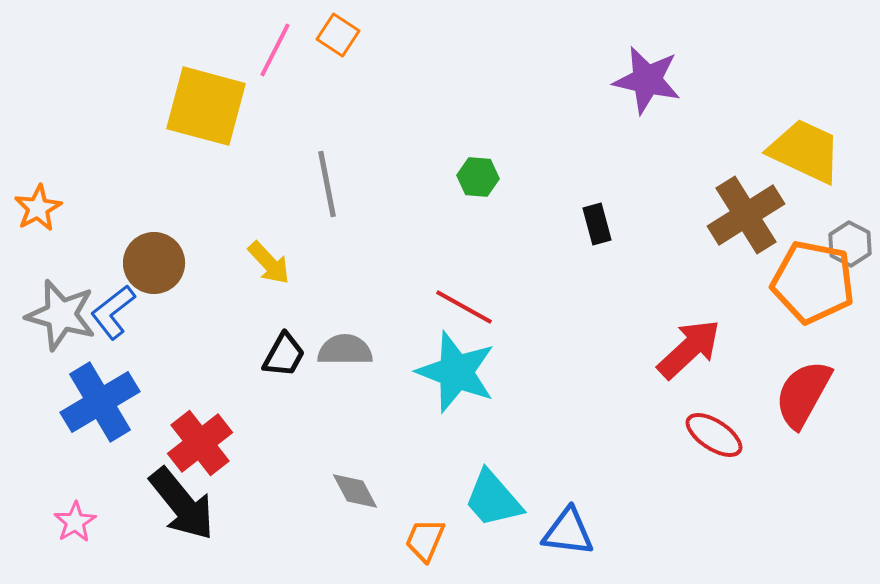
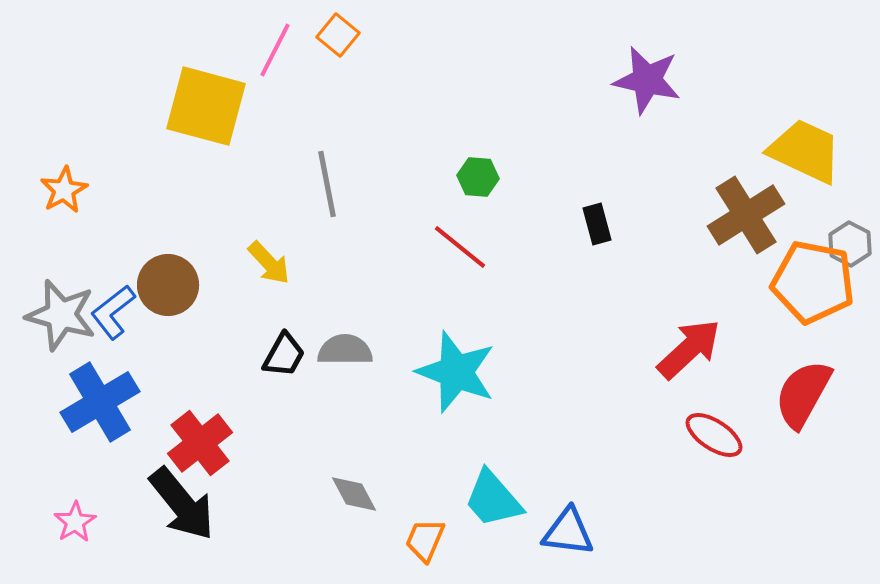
orange square: rotated 6 degrees clockwise
orange star: moved 26 px right, 18 px up
brown circle: moved 14 px right, 22 px down
red line: moved 4 px left, 60 px up; rotated 10 degrees clockwise
gray diamond: moved 1 px left, 3 px down
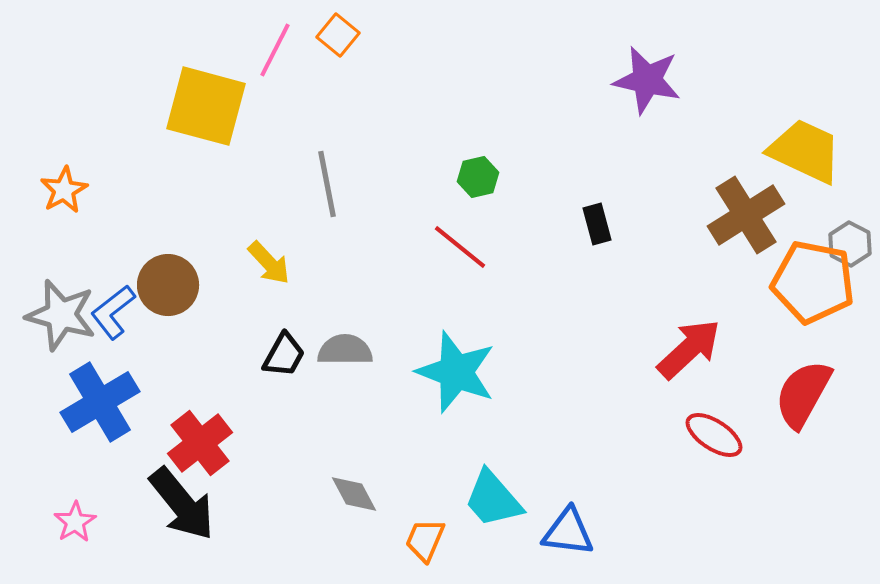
green hexagon: rotated 18 degrees counterclockwise
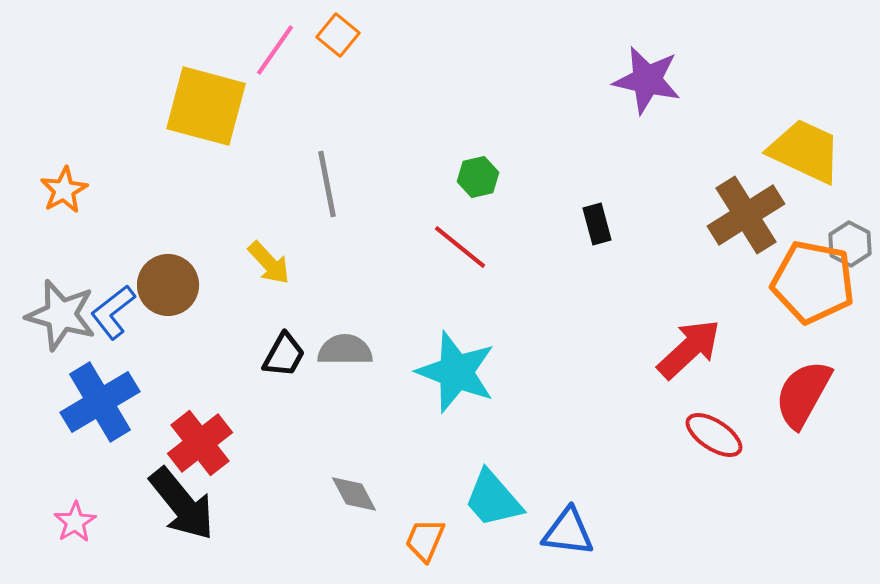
pink line: rotated 8 degrees clockwise
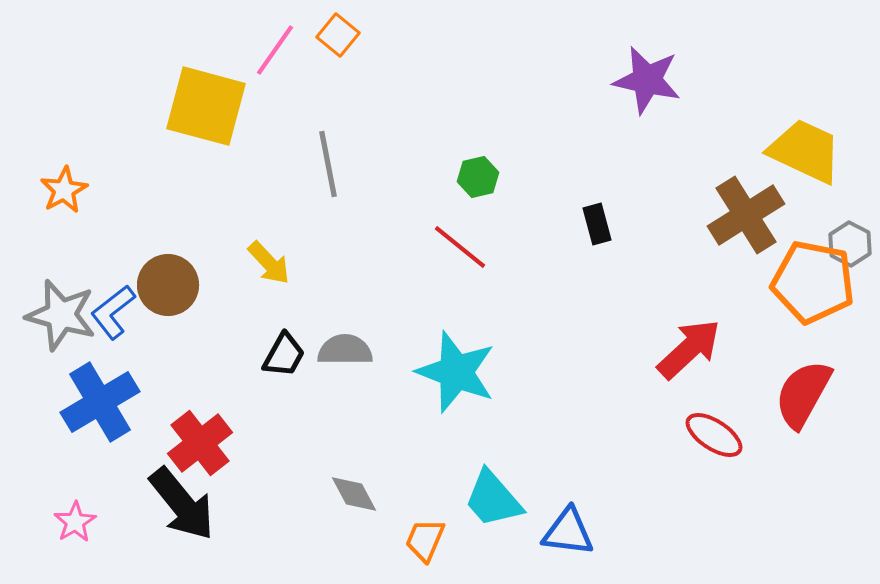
gray line: moved 1 px right, 20 px up
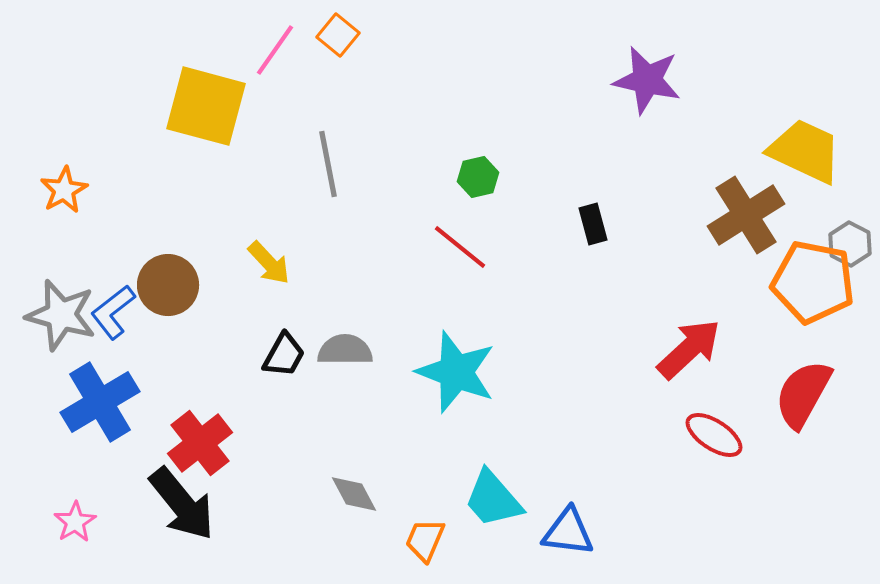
black rectangle: moved 4 px left
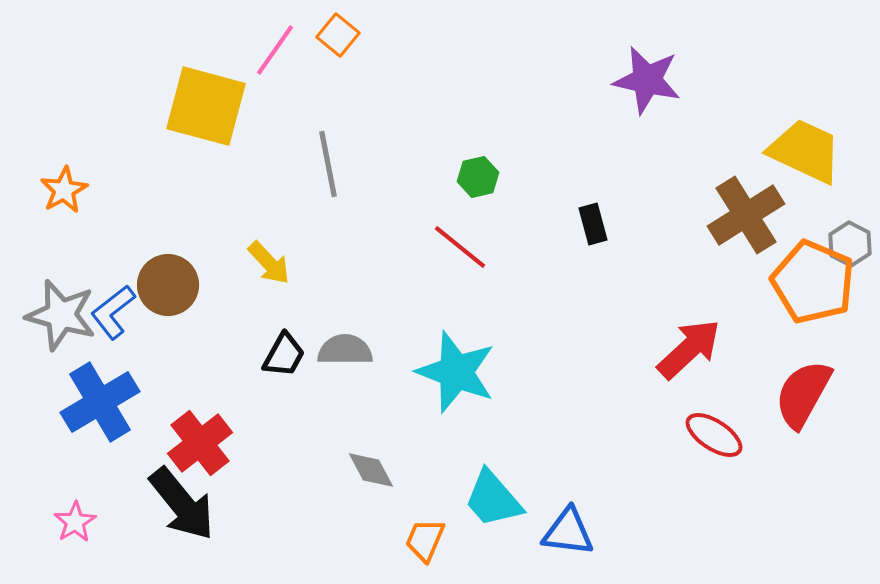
orange pentagon: rotated 12 degrees clockwise
gray diamond: moved 17 px right, 24 px up
